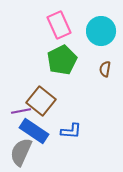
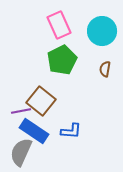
cyan circle: moved 1 px right
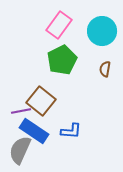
pink rectangle: rotated 60 degrees clockwise
gray semicircle: moved 1 px left, 2 px up
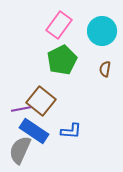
purple line: moved 2 px up
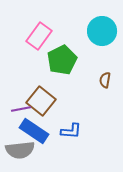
pink rectangle: moved 20 px left, 11 px down
brown semicircle: moved 11 px down
gray semicircle: rotated 120 degrees counterclockwise
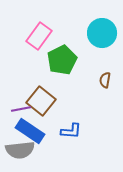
cyan circle: moved 2 px down
blue rectangle: moved 4 px left
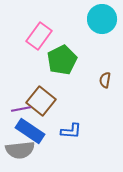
cyan circle: moved 14 px up
